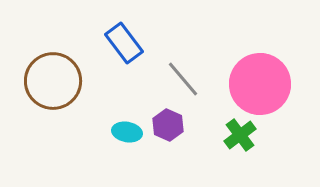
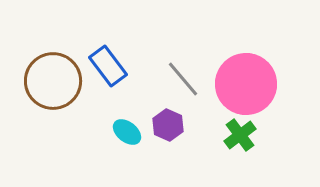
blue rectangle: moved 16 px left, 23 px down
pink circle: moved 14 px left
cyan ellipse: rotated 28 degrees clockwise
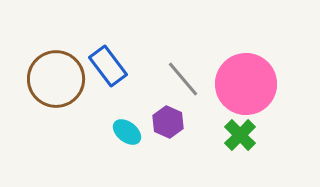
brown circle: moved 3 px right, 2 px up
purple hexagon: moved 3 px up
green cross: rotated 8 degrees counterclockwise
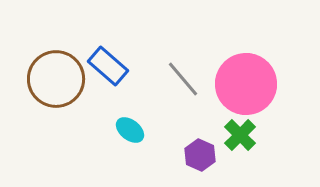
blue rectangle: rotated 12 degrees counterclockwise
purple hexagon: moved 32 px right, 33 px down
cyan ellipse: moved 3 px right, 2 px up
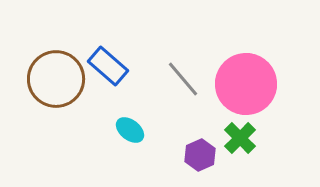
green cross: moved 3 px down
purple hexagon: rotated 12 degrees clockwise
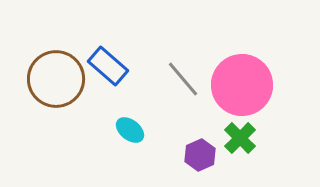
pink circle: moved 4 px left, 1 px down
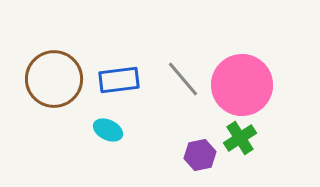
blue rectangle: moved 11 px right, 14 px down; rotated 48 degrees counterclockwise
brown circle: moved 2 px left
cyan ellipse: moved 22 px left; rotated 12 degrees counterclockwise
green cross: rotated 12 degrees clockwise
purple hexagon: rotated 12 degrees clockwise
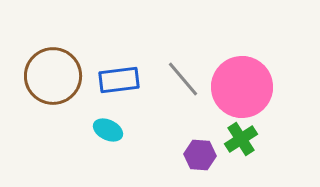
brown circle: moved 1 px left, 3 px up
pink circle: moved 2 px down
green cross: moved 1 px right, 1 px down
purple hexagon: rotated 16 degrees clockwise
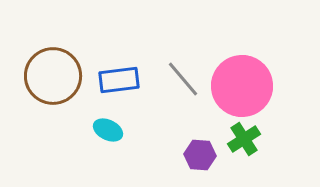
pink circle: moved 1 px up
green cross: moved 3 px right
